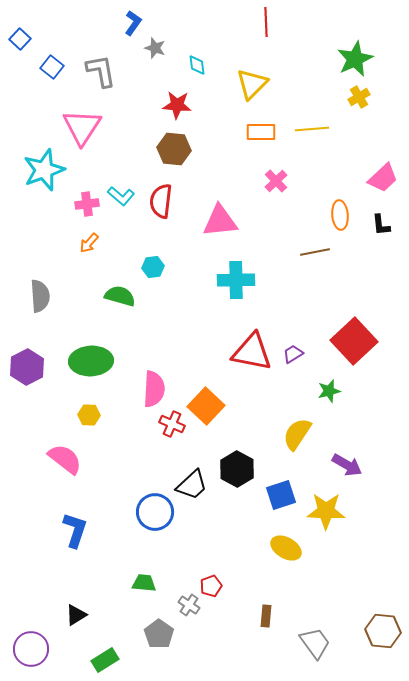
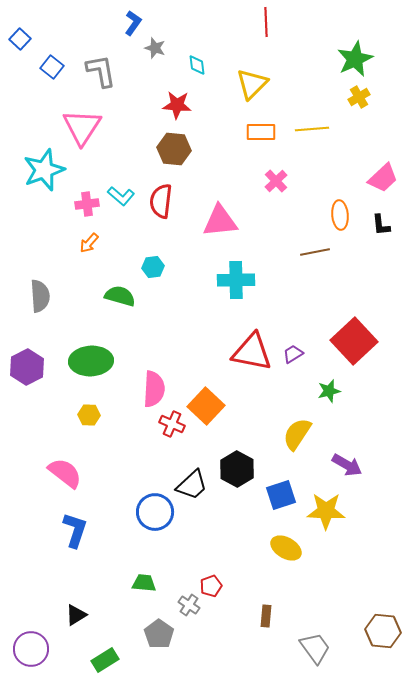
pink semicircle at (65, 459): moved 14 px down
gray trapezoid at (315, 643): moved 5 px down
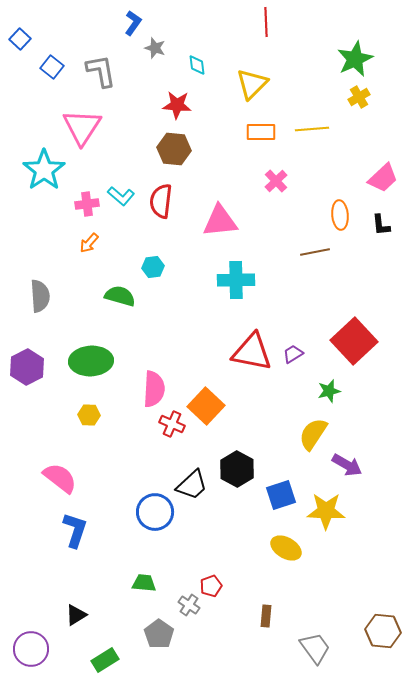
cyan star at (44, 170): rotated 15 degrees counterclockwise
yellow semicircle at (297, 434): moved 16 px right
pink semicircle at (65, 473): moved 5 px left, 5 px down
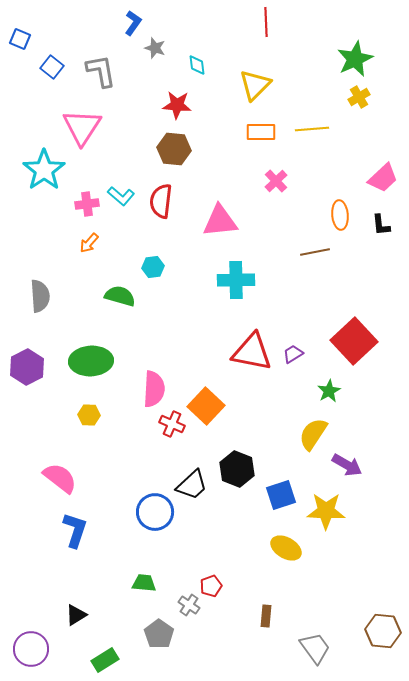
blue square at (20, 39): rotated 20 degrees counterclockwise
yellow triangle at (252, 84): moved 3 px right, 1 px down
green star at (329, 391): rotated 15 degrees counterclockwise
black hexagon at (237, 469): rotated 8 degrees counterclockwise
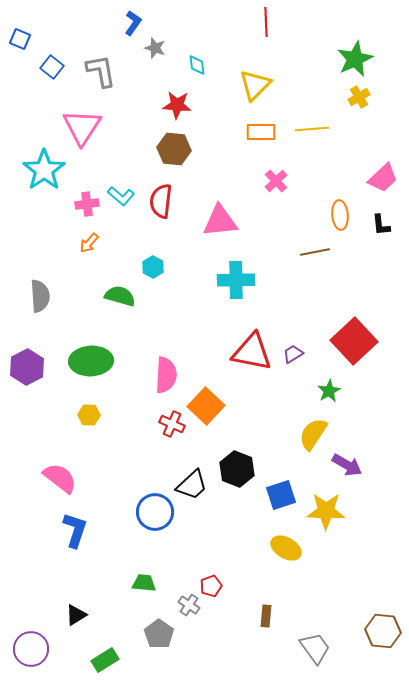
cyan hexagon at (153, 267): rotated 25 degrees counterclockwise
pink semicircle at (154, 389): moved 12 px right, 14 px up
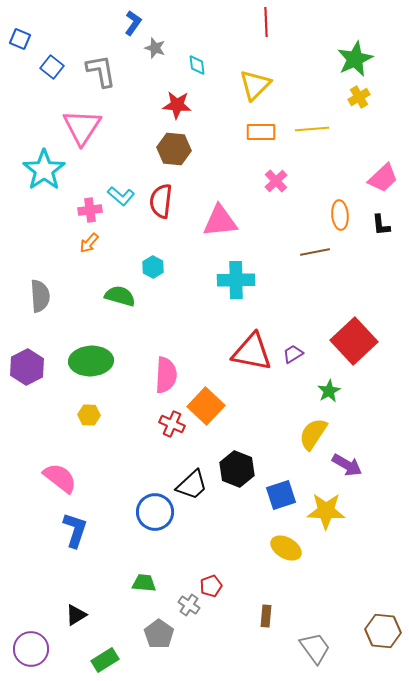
pink cross at (87, 204): moved 3 px right, 6 px down
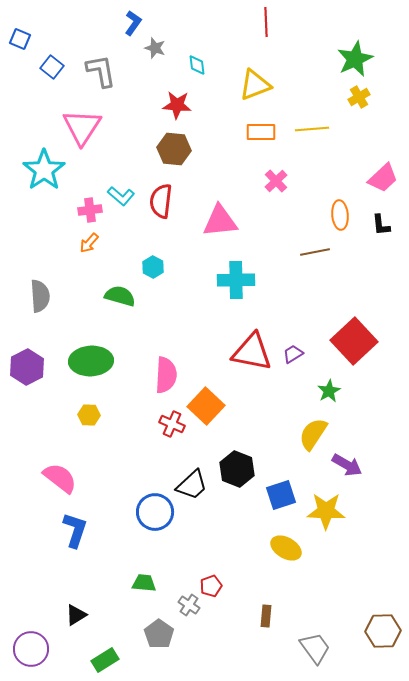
yellow triangle at (255, 85): rotated 24 degrees clockwise
brown hexagon at (383, 631): rotated 8 degrees counterclockwise
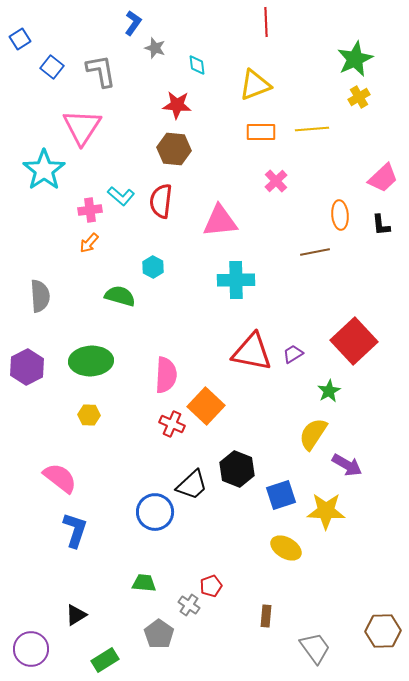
blue square at (20, 39): rotated 35 degrees clockwise
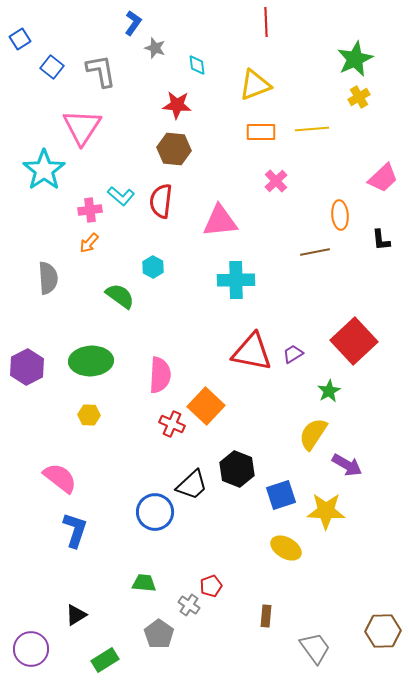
black L-shape at (381, 225): moved 15 px down
gray semicircle at (40, 296): moved 8 px right, 18 px up
green semicircle at (120, 296): rotated 20 degrees clockwise
pink semicircle at (166, 375): moved 6 px left
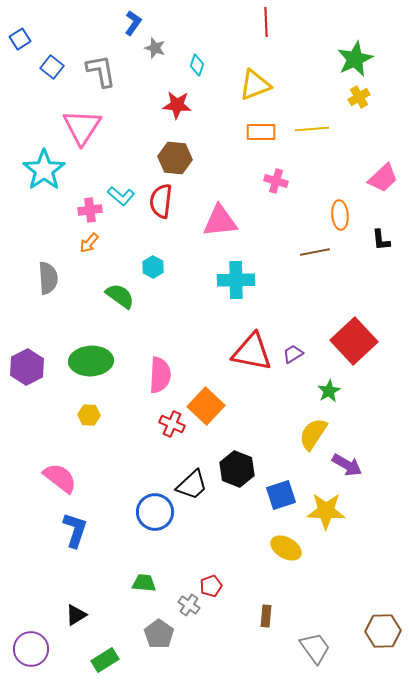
cyan diamond at (197, 65): rotated 25 degrees clockwise
brown hexagon at (174, 149): moved 1 px right, 9 px down
pink cross at (276, 181): rotated 30 degrees counterclockwise
